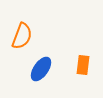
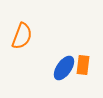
blue ellipse: moved 23 px right, 1 px up
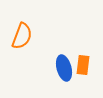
blue ellipse: rotated 50 degrees counterclockwise
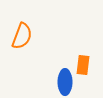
blue ellipse: moved 1 px right, 14 px down; rotated 15 degrees clockwise
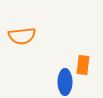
orange semicircle: rotated 64 degrees clockwise
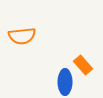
orange rectangle: rotated 48 degrees counterclockwise
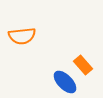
blue ellipse: rotated 45 degrees counterclockwise
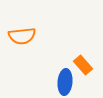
blue ellipse: rotated 50 degrees clockwise
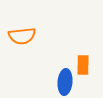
orange rectangle: rotated 42 degrees clockwise
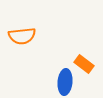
orange rectangle: moved 1 px right, 1 px up; rotated 54 degrees counterclockwise
